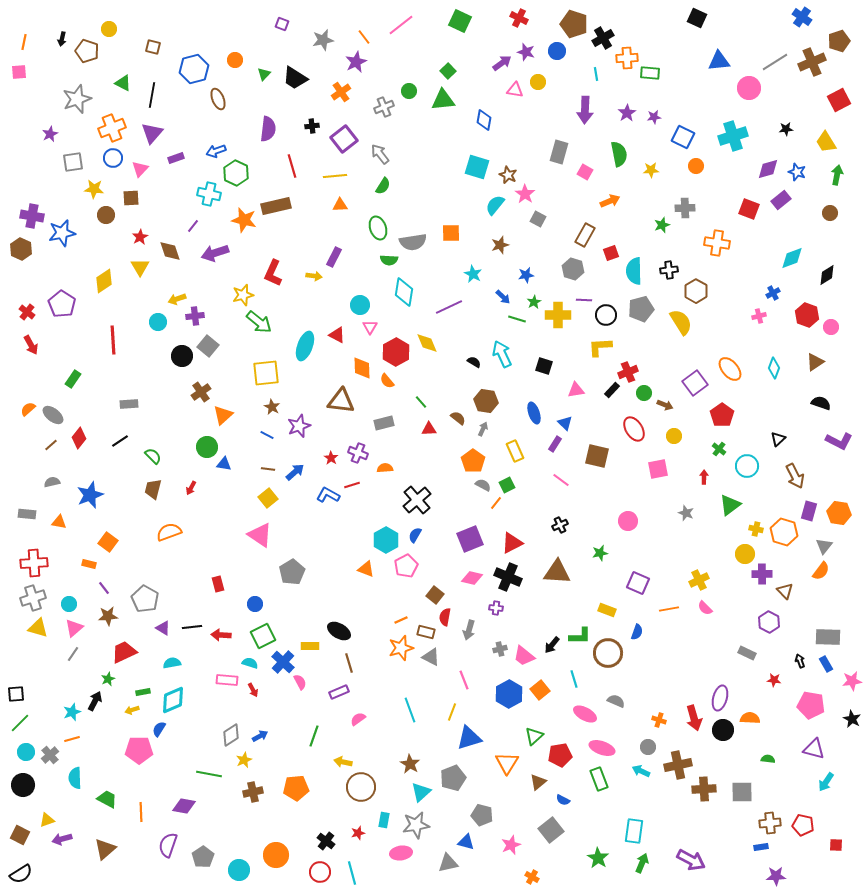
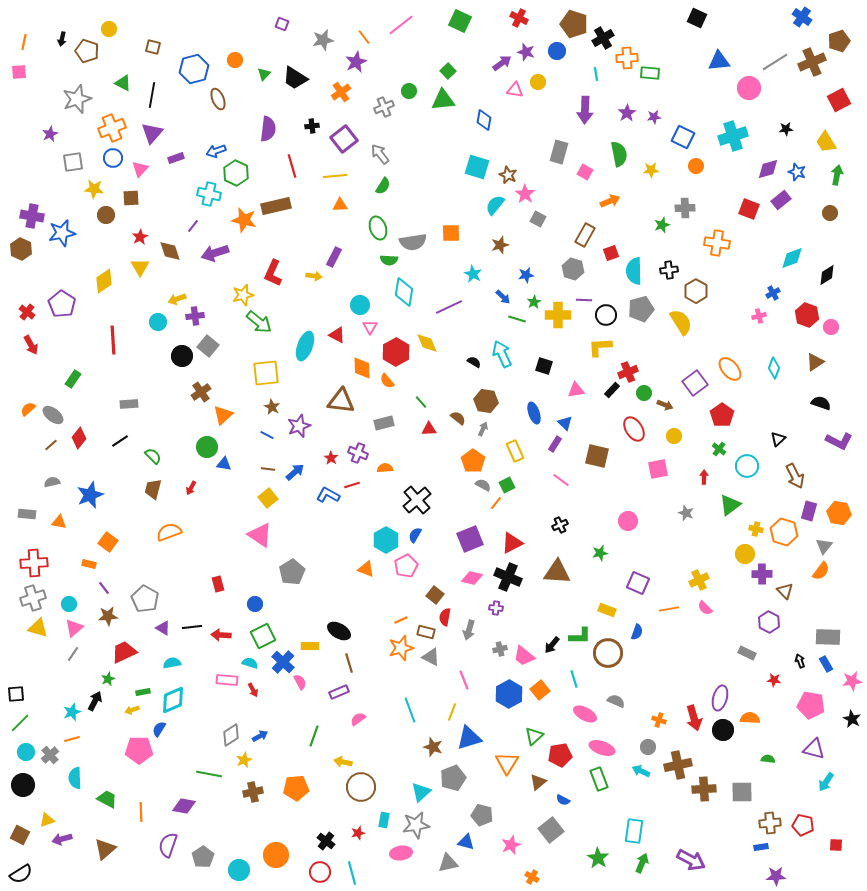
brown star at (410, 764): moved 23 px right, 17 px up; rotated 12 degrees counterclockwise
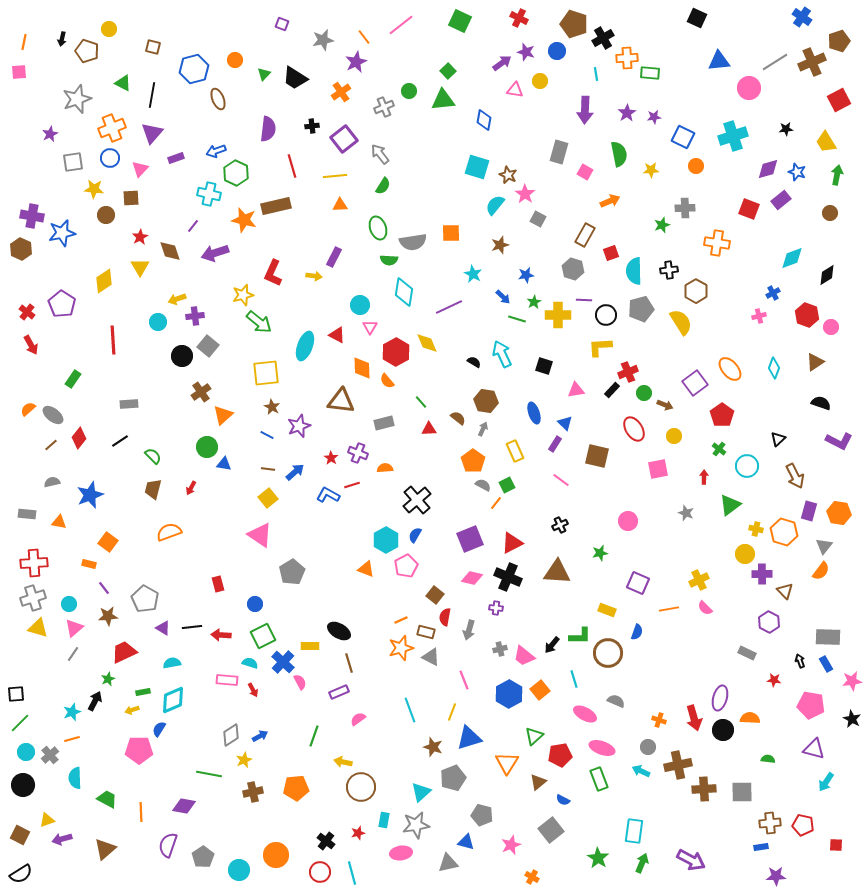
yellow circle at (538, 82): moved 2 px right, 1 px up
blue circle at (113, 158): moved 3 px left
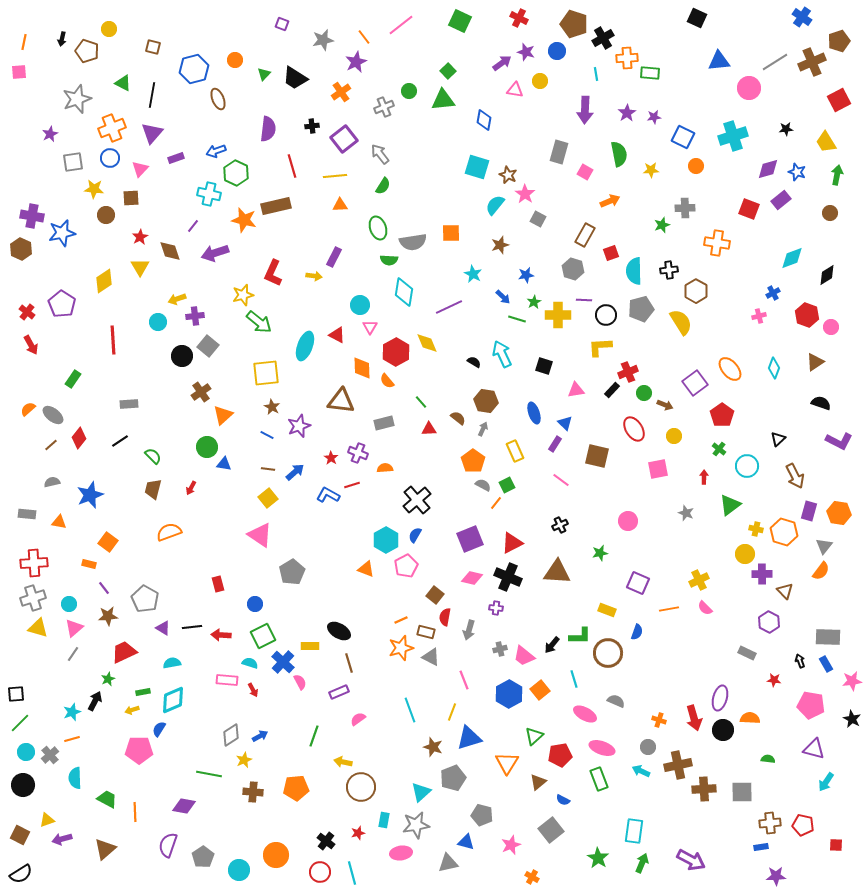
brown cross at (253, 792): rotated 18 degrees clockwise
orange line at (141, 812): moved 6 px left
